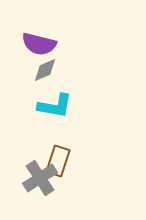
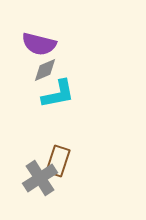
cyan L-shape: moved 3 px right, 12 px up; rotated 21 degrees counterclockwise
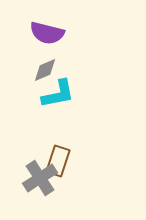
purple semicircle: moved 8 px right, 11 px up
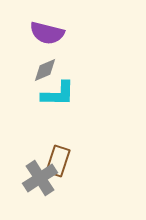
cyan L-shape: rotated 12 degrees clockwise
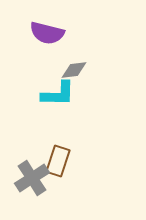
gray diamond: moved 29 px right; rotated 16 degrees clockwise
gray cross: moved 8 px left
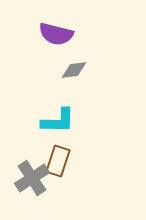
purple semicircle: moved 9 px right, 1 px down
cyan L-shape: moved 27 px down
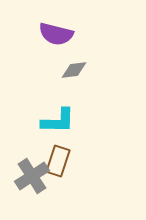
gray cross: moved 2 px up
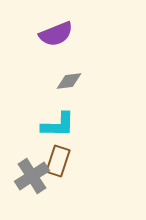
purple semicircle: rotated 36 degrees counterclockwise
gray diamond: moved 5 px left, 11 px down
cyan L-shape: moved 4 px down
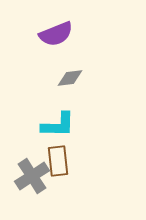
gray diamond: moved 1 px right, 3 px up
brown rectangle: rotated 24 degrees counterclockwise
